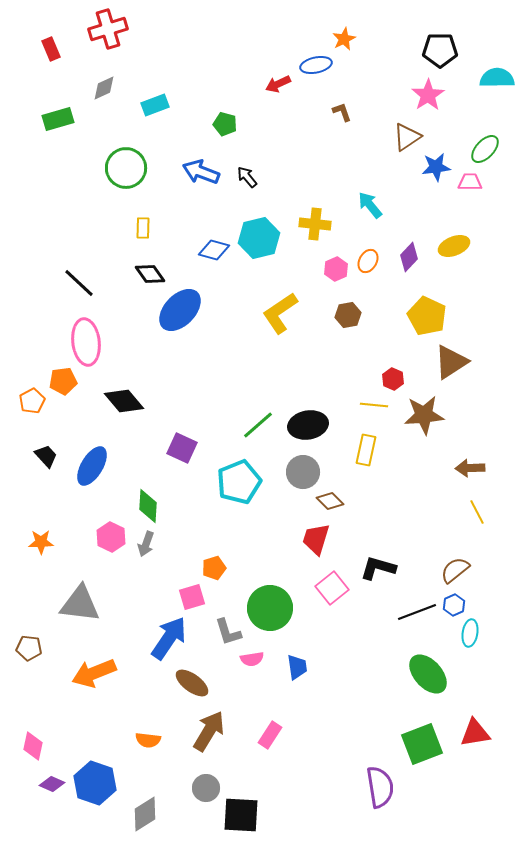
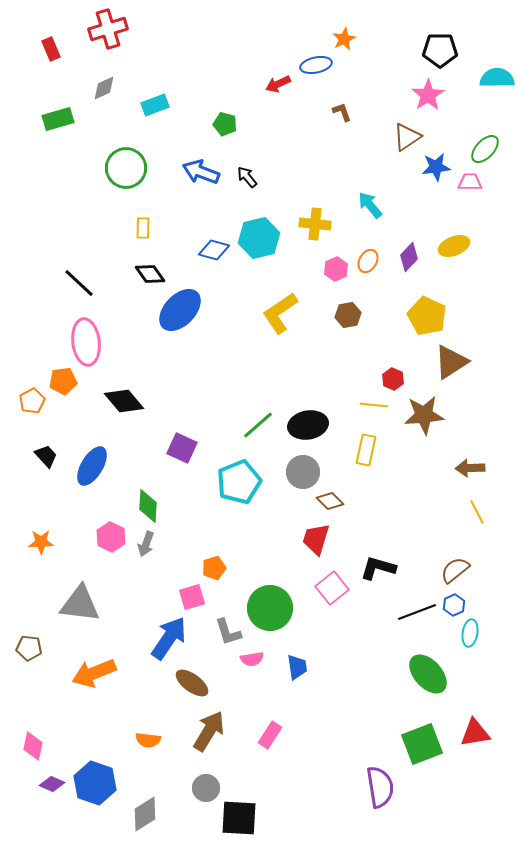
black square at (241, 815): moved 2 px left, 3 px down
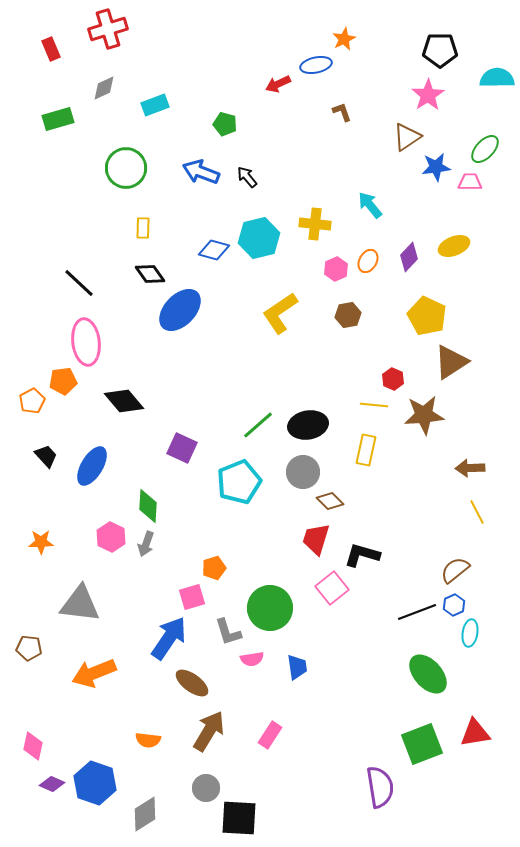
black L-shape at (378, 568): moved 16 px left, 13 px up
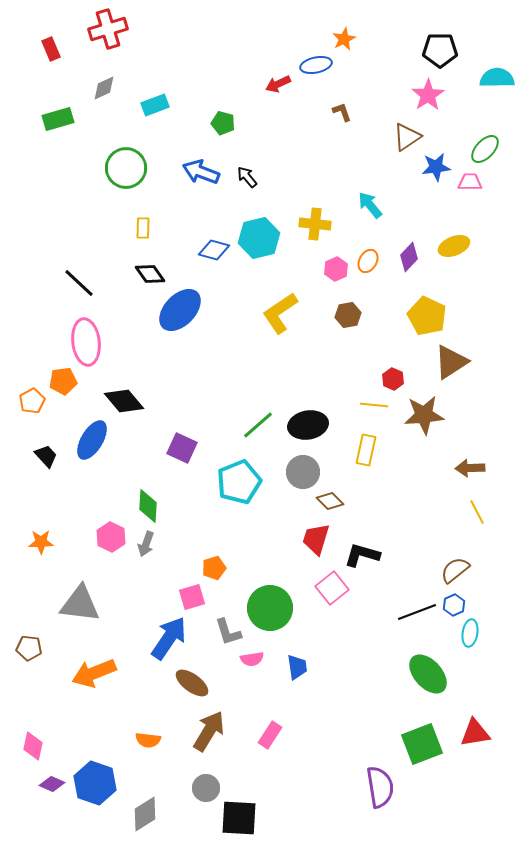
green pentagon at (225, 124): moved 2 px left, 1 px up
blue ellipse at (92, 466): moved 26 px up
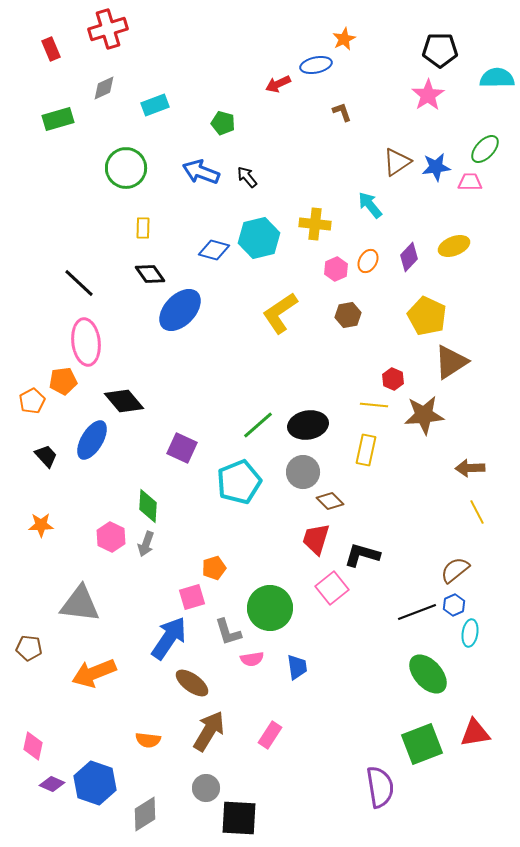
brown triangle at (407, 137): moved 10 px left, 25 px down
orange star at (41, 542): moved 17 px up
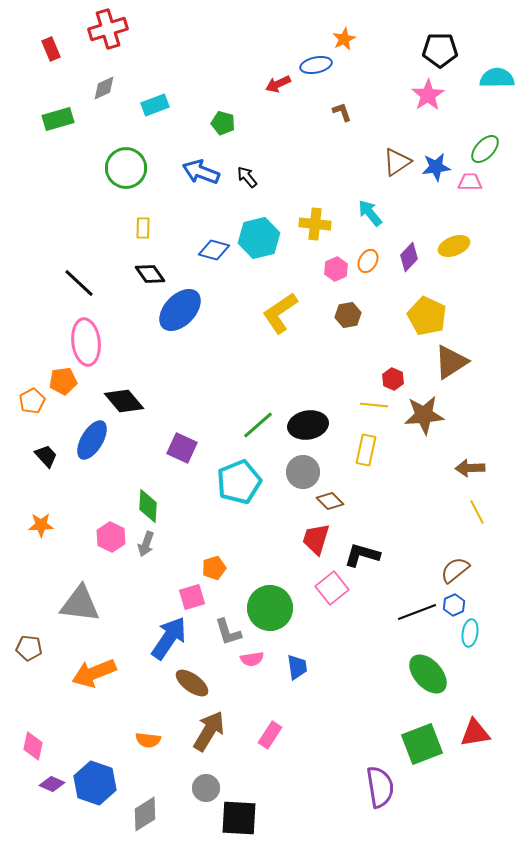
cyan arrow at (370, 205): moved 8 px down
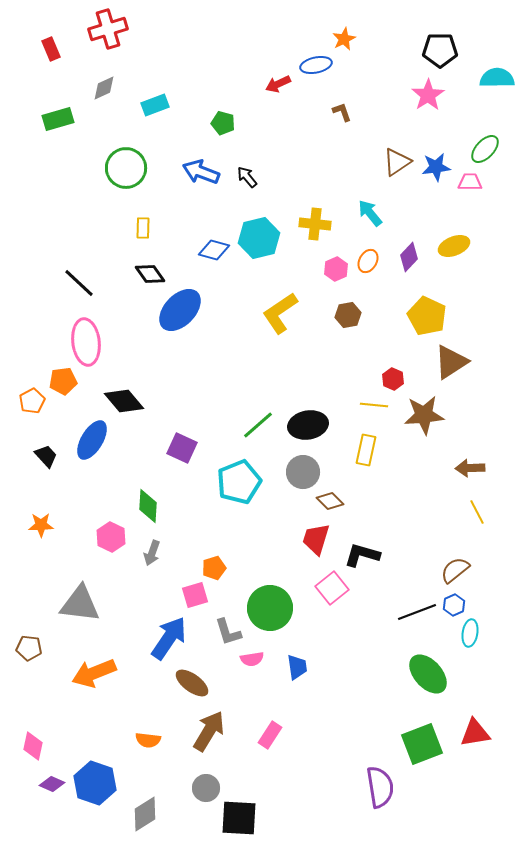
gray arrow at (146, 544): moved 6 px right, 9 px down
pink square at (192, 597): moved 3 px right, 2 px up
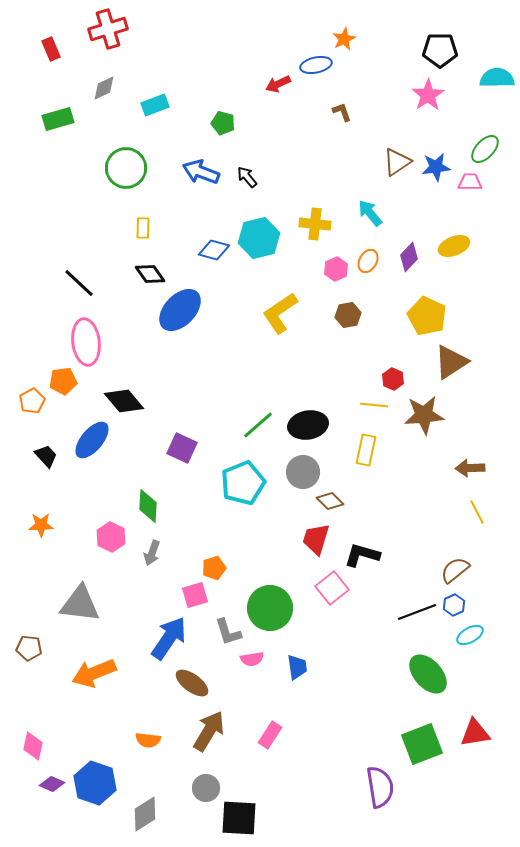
blue ellipse at (92, 440): rotated 9 degrees clockwise
cyan pentagon at (239, 482): moved 4 px right, 1 px down
cyan ellipse at (470, 633): moved 2 px down; rotated 52 degrees clockwise
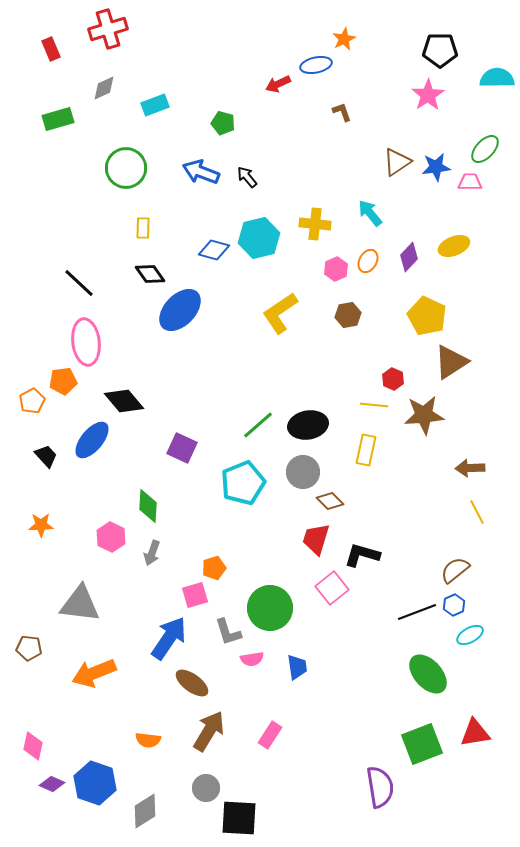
gray diamond at (145, 814): moved 3 px up
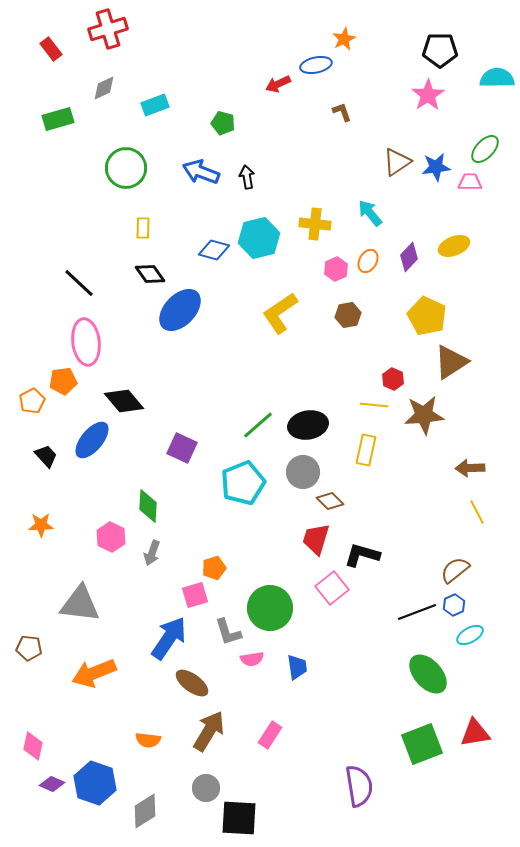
red rectangle at (51, 49): rotated 15 degrees counterclockwise
black arrow at (247, 177): rotated 30 degrees clockwise
purple semicircle at (380, 787): moved 21 px left, 1 px up
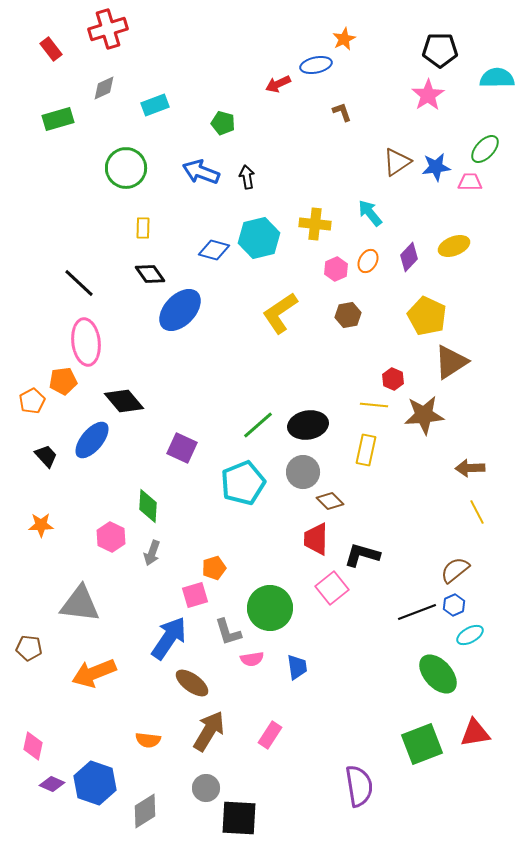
red trapezoid at (316, 539): rotated 16 degrees counterclockwise
green ellipse at (428, 674): moved 10 px right
